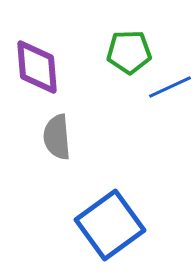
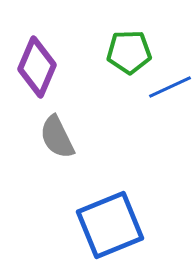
purple diamond: rotated 28 degrees clockwise
gray semicircle: rotated 21 degrees counterclockwise
blue square: rotated 14 degrees clockwise
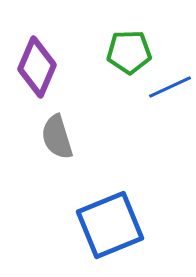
gray semicircle: rotated 9 degrees clockwise
